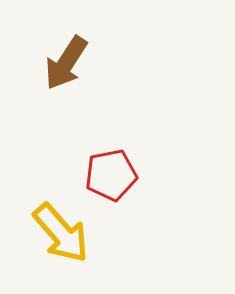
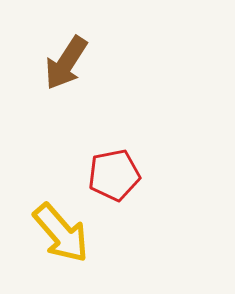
red pentagon: moved 3 px right
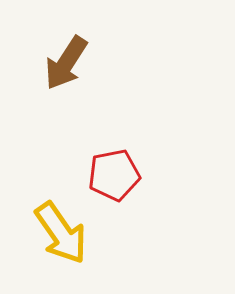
yellow arrow: rotated 6 degrees clockwise
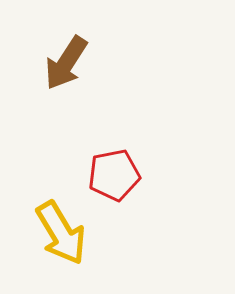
yellow arrow: rotated 4 degrees clockwise
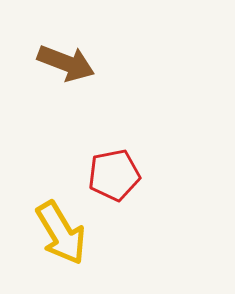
brown arrow: rotated 102 degrees counterclockwise
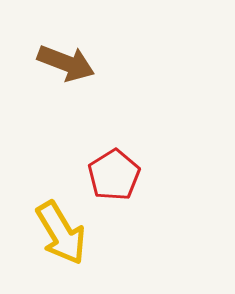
red pentagon: rotated 21 degrees counterclockwise
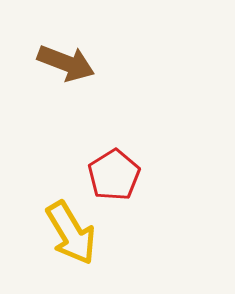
yellow arrow: moved 10 px right
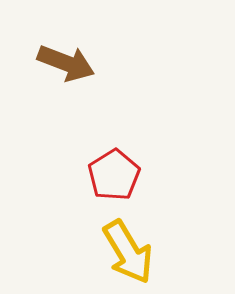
yellow arrow: moved 57 px right, 19 px down
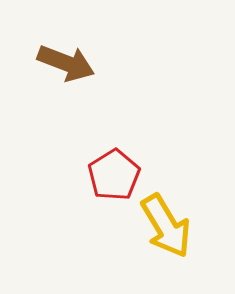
yellow arrow: moved 38 px right, 26 px up
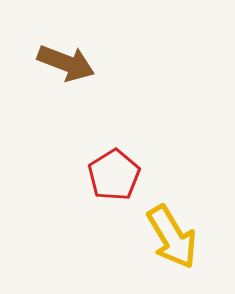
yellow arrow: moved 6 px right, 11 px down
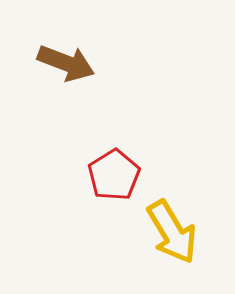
yellow arrow: moved 5 px up
